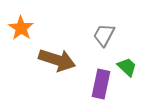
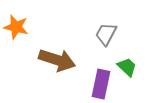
orange star: moved 5 px left, 1 px up; rotated 20 degrees counterclockwise
gray trapezoid: moved 2 px right, 1 px up
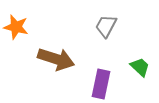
gray trapezoid: moved 8 px up
brown arrow: moved 1 px left, 1 px up
green trapezoid: moved 13 px right
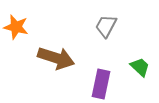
brown arrow: moved 1 px up
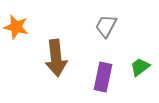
brown arrow: rotated 66 degrees clockwise
green trapezoid: rotated 80 degrees counterclockwise
purple rectangle: moved 2 px right, 7 px up
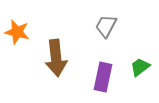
orange star: moved 1 px right, 5 px down
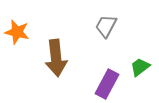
purple rectangle: moved 4 px right, 7 px down; rotated 16 degrees clockwise
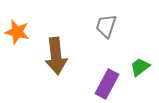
gray trapezoid: rotated 10 degrees counterclockwise
brown arrow: moved 2 px up
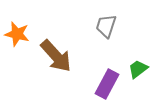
orange star: moved 2 px down
brown arrow: rotated 36 degrees counterclockwise
green trapezoid: moved 2 px left, 2 px down
